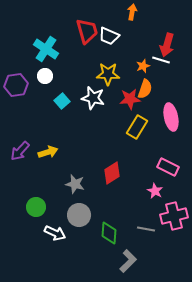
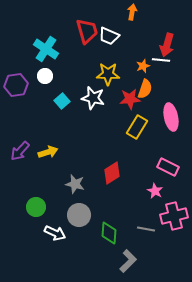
white line: rotated 12 degrees counterclockwise
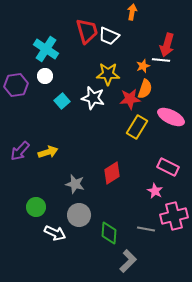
pink ellipse: rotated 52 degrees counterclockwise
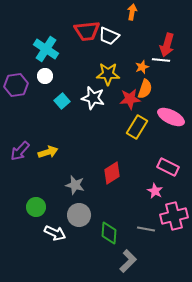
red trapezoid: rotated 100 degrees clockwise
orange star: moved 1 px left, 1 px down
gray star: moved 1 px down
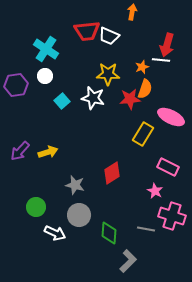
yellow rectangle: moved 6 px right, 7 px down
pink cross: moved 2 px left; rotated 32 degrees clockwise
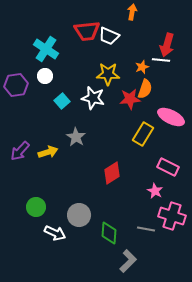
gray star: moved 1 px right, 48 px up; rotated 18 degrees clockwise
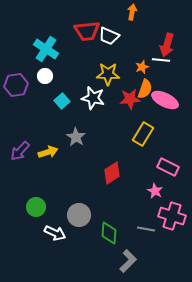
pink ellipse: moved 6 px left, 17 px up
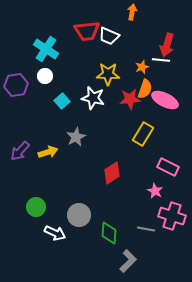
gray star: rotated 12 degrees clockwise
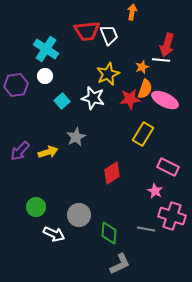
white trapezoid: moved 1 px up; rotated 135 degrees counterclockwise
yellow star: rotated 25 degrees counterclockwise
white arrow: moved 1 px left, 1 px down
gray L-shape: moved 8 px left, 3 px down; rotated 20 degrees clockwise
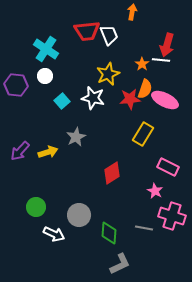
orange star: moved 3 px up; rotated 16 degrees counterclockwise
purple hexagon: rotated 15 degrees clockwise
gray line: moved 2 px left, 1 px up
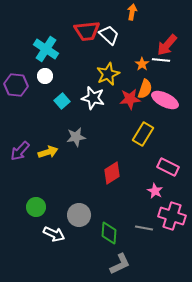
white trapezoid: rotated 25 degrees counterclockwise
red arrow: rotated 25 degrees clockwise
gray star: rotated 18 degrees clockwise
